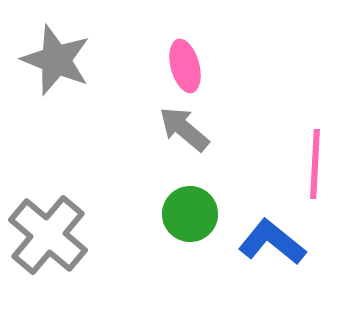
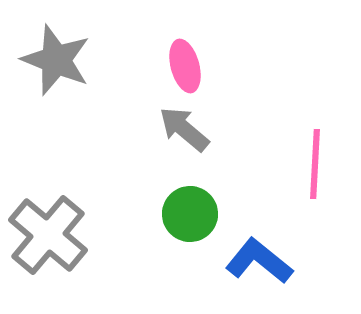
blue L-shape: moved 13 px left, 19 px down
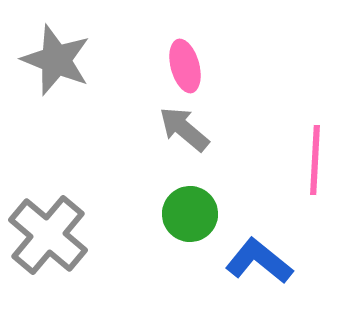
pink line: moved 4 px up
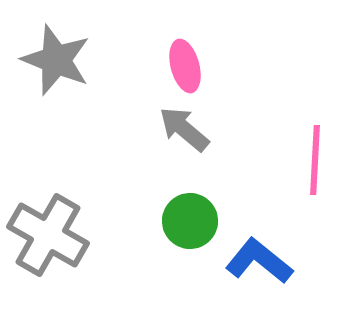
green circle: moved 7 px down
gray cross: rotated 10 degrees counterclockwise
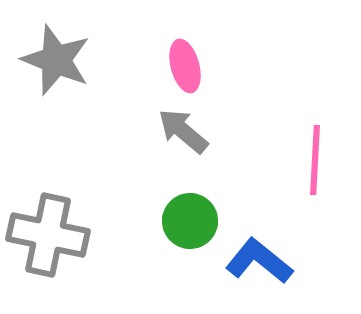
gray arrow: moved 1 px left, 2 px down
gray cross: rotated 18 degrees counterclockwise
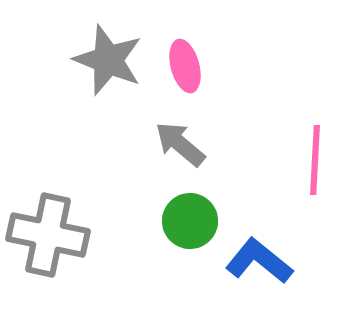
gray star: moved 52 px right
gray arrow: moved 3 px left, 13 px down
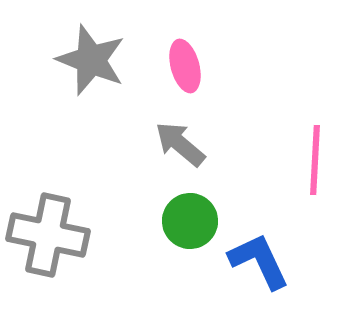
gray star: moved 17 px left
blue L-shape: rotated 26 degrees clockwise
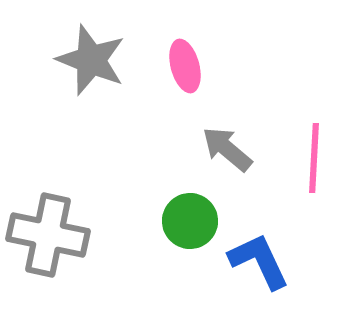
gray arrow: moved 47 px right, 5 px down
pink line: moved 1 px left, 2 px up
